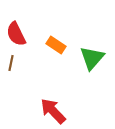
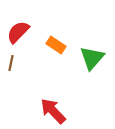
red semicircle: moved 2 px right, 2 px up; rotated 70 degrees clockwise
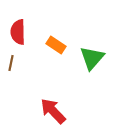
red semicircle: rotated 45 degrees counterclockwise
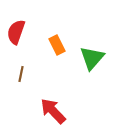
red semicircle: moved 2 px left; rotated 20 degrees clockwise
orange rectangle: moved 1 px right; rotated 30 degrees clockwise
brown line: moved 10 px right, 11 px down
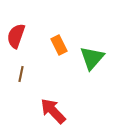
red semicircle: moved 4 px down
orange rectangle: moved 2 px right
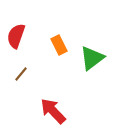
green triangle: rotated 12 degrees clockwise
brown line: rotated 28 degrees clockwise
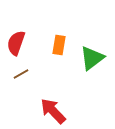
red semicircle: moved 7 px down
orange rectangle: rotated 36 degrees clockwise
brown line: rotated 21 degrees clockwise
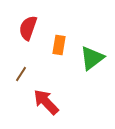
red semicircle: moved 12 px right, 15 px up
brown line: rotated 28 degrees counterclockwise
red arrow: moved 7 px left, 9 px up
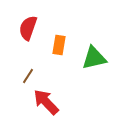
green triangle: moved 2 px right; rotated 24 degrees clockwise
brown line: moved 7 px right, 2 px down
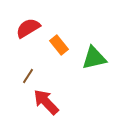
red semicircle: rotated 40 degrees clockwise
orange rectangle: rotated 48 degrees counterclockwise
